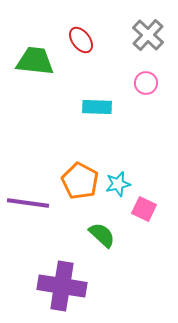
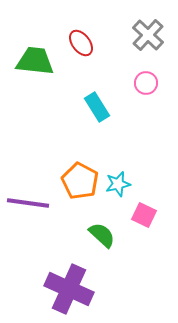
red ellipse: moved 3 px down
cyan rectangle: rotated 56 degrees clockwise
pink square: moved 6 px down
purple cross: moved 7 px right, 3 px down; rotated 15 degrees clockwise
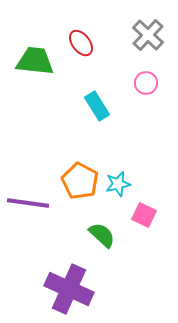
cyan rectangle: moved 1 px up
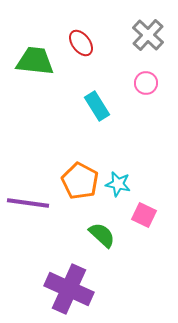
cyan star: rotated 25 degrees clockwise
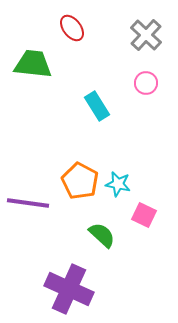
gray cross: moved 2 px left
red ellipse: moved 9 px left, 15 px up
green trapezoid: moved 2 px left, 3 px down
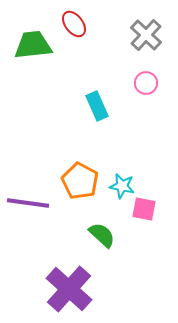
red ellipse: moved 2 px right, 4 px up
green trapezoid: moved 19 px up; rotated 12 degrees counterclockwise
cyan rectangle: rotated 8 degrees clockwise
cyan star: moved 4 px right, 2 px down
pink square: moved 6 px up; rotated 15 degrees counterclockwise
purple cross: rotated 18 degrees clockwise
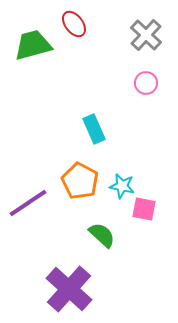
green trapezoid: rotated 9 degrees counterclockwise
cyan rectangle: moved 3 px left, 23 px down
purple line: rotated 42 degrees counterclockwise
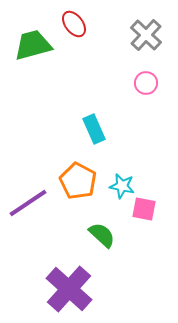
orange pentagon: moved 2 px left
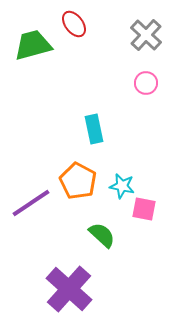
cyan rectangle: rotated 12 degrees clockwise
purple line: moved 3 px right
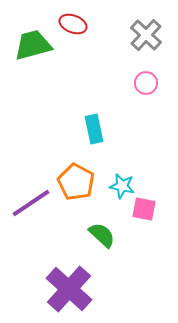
red ellipse: moved 1 px left; rotated 32 degrees counterclockwise
orange pentagon: moved 2 px left, 1 px down
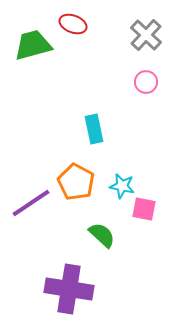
pink circle: moved 1 px up
purple cross: rotated 33 degrees counterclockwise
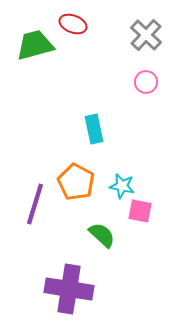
green trapezoid: moved 2 px right
purple line: moved 4 px right, 1 px down; rotated 39 degrees counterclockwise
pink square: moved 4 px left, 2 px down
